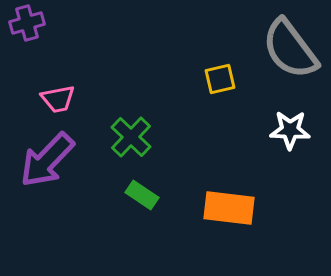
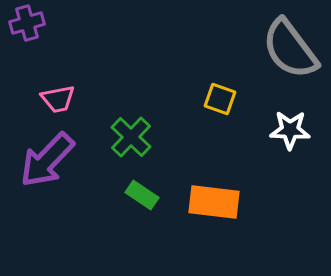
yellow square: moved 20 px down; rotated 32 degrees clockwise
orange rectangle: moved 15 px left, 6 px up
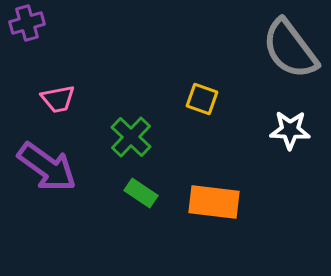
yellow square: moved 18 px left
purple arrow: moved 7 px down; rotated 98 degrees counterclockwise
green rectangle: moved 1 px left, 2 px up
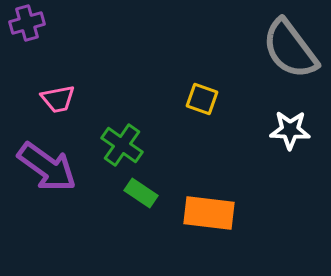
green cross: moved 9 px left, 8 px down; rotated 9 degrees counterclockwise
orange rectangle: moved 5 px left, 11 px down
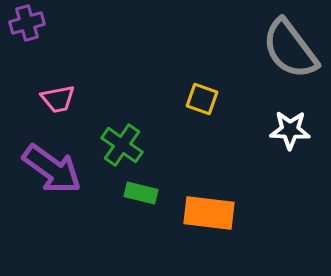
purple arrow: moved 5 px right, 2 px down
green rectangle: rotated 20 degrees counterclockwise
